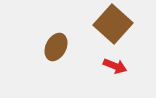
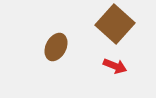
brown square: moved 2 px right
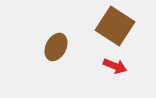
brown square: moved 2 px down; rotated 9 degrees counterclockwise
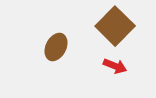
brown square: rotated 12 degrees clockwise
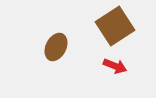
brown square: rotated 12 degrees clockwise
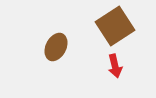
red arrow: rotated 55 degrees clockwise
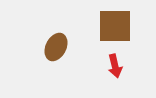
brown square: rotated 33 degrees clockwise
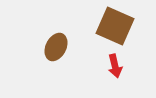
brown square: rotated 24 degrees clockwise
